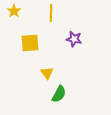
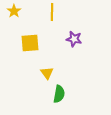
yellow line: moved 1 px right, 1 px up
green semicircle: rotated 18 degrees counterclockwise
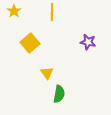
purple star: moved 14 px right, 3 px down
yellow square: rotated 36 degrees counterclockwise
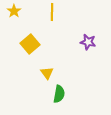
yellow square: moved 1 px down
